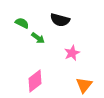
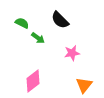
black semicircle: rotated 30 degrees clockwise
pink star: rotated 14 degrees clockwise
pink diamond: moved 2 px left
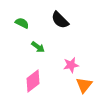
green arrow: moved 9 px down
pink star: moved 1 px left, 12 px down
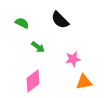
pink star: moved 2 px right, 6 px up
orange triangle: moved 3 px up; rotated 42 degrees clockwise
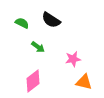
black semicircle: moved 9 px left; rotated 12 degrees counterclockwise
orange triangle: rotated 24 degrees clockwise
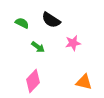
pink star: moved 16 px up
pink diamond: rotated 10 degrees counterclockwise
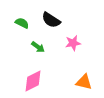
pink diamond: rotated 20 degrees clockwise
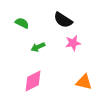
black semicircle: moved 12 px right
green arrow: rotated 120 degrees clockwise
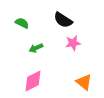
green arrow: moved 2 px left, 1 px down
orange triangle: rotated 24 degrees clockwise
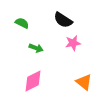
green arrow: rotated 136 degrees counterclockwise
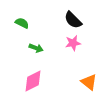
black semicircle: moved 10 px right; rotated 12 degrees clockwise
orange triangle: moved 5 px right
